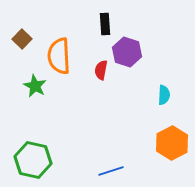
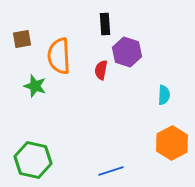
brown square: rotated 36 degrees clockwise
green star: rotated 10 degrees counterclockwise
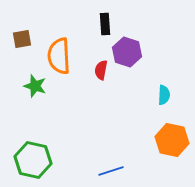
orange hexagon: moved 3 px up; rotated 20 degrees counterclockwise
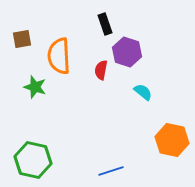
black rectangle: rotated 15 degrees counterclockwise
green star: moved 1 px down
cyan semicircle: moved 21 px left, 3 px up; rotated 54 degrees counterclockwise
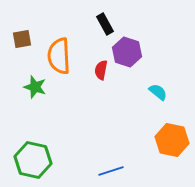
black rectangle: rotated 10 degrees counterclockwise
cyan semicircle: moved 15 px right
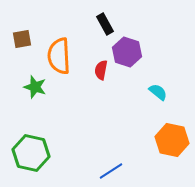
green hexagon: moved 2 px left, 7 px up
blue line: rotated 15 degrees counterclockwise
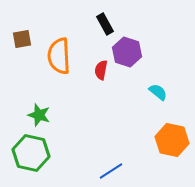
green star: moved 4 px right, 28 px down
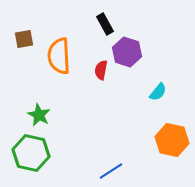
brown square: moved 2 px right
cyan semicircle: rotated 90 degrees clockwise
green star: rotated 10 degrees clockwise
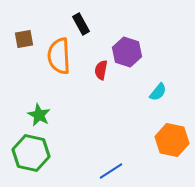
black rectangle: moved 24 px left
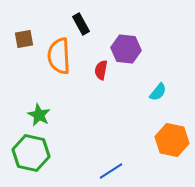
purple hexagon: moved 1 px left, 3 px up; rotated 12 degrees counterclockwise
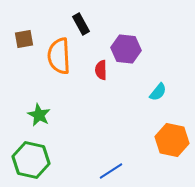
red semicircle: rotated 12 degrees counterclockwise
green hexagon: moved 7 px down
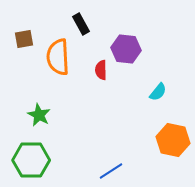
orange semicircle: moved 1 px left, 1 px down
orange hexagon: moved 1 px right
green hexagon: rotated 12 degrees counterclockwise
